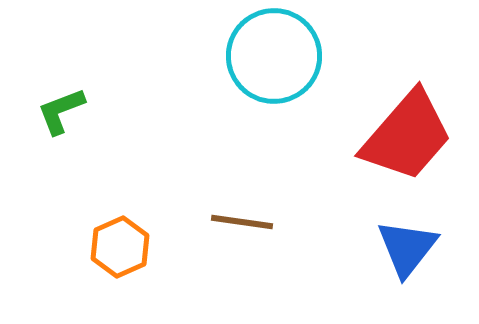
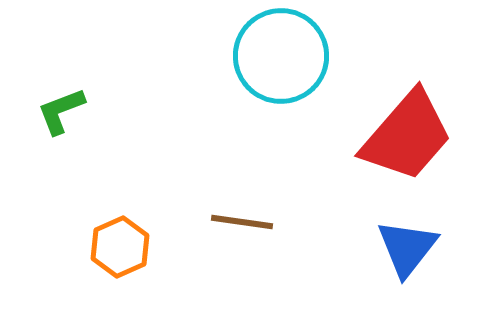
cyan circle: moved 7 px right
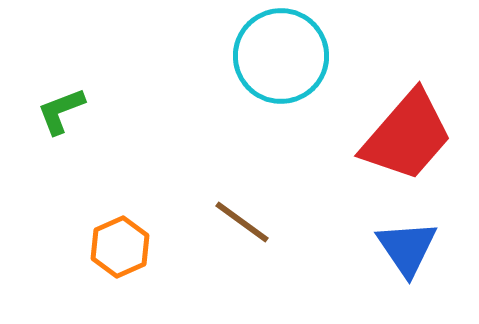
brown line: rotated 28 degrees clockwise
blue triangle: rotated 12 degrees counterclockwise
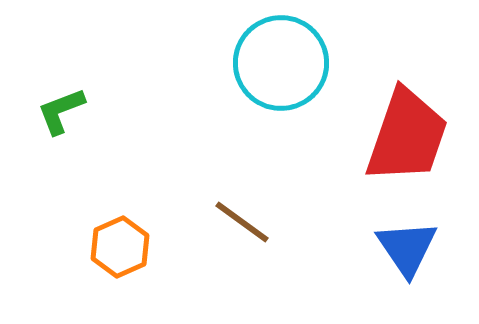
cyan circle: moved 7 px down
red trapezoid: rotated 22 degrees counterclockwise
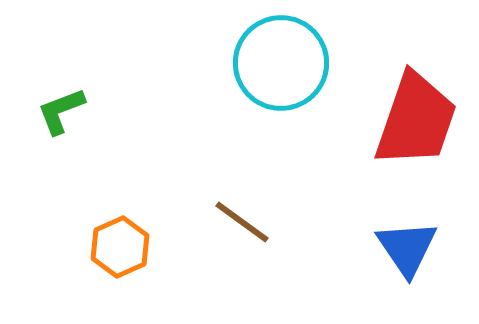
red trapezoid: moved 9 px right, 16 px up
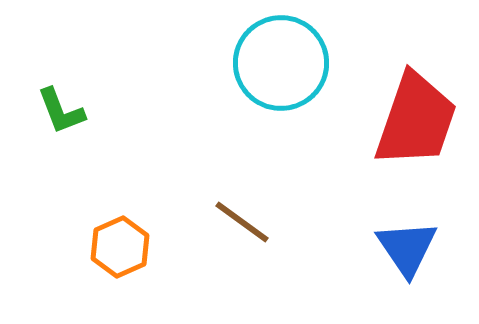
green L-shape: rotated 90 degrees counterclockwise
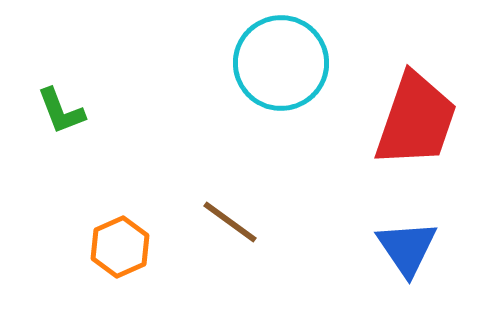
brown line: moved 12 px left
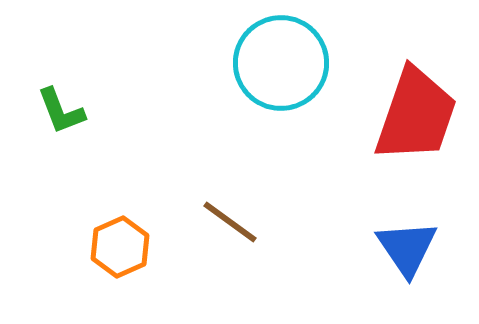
red trapezoid: moved 5 px up
